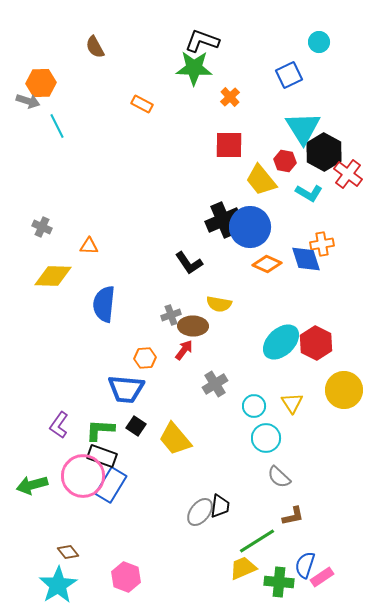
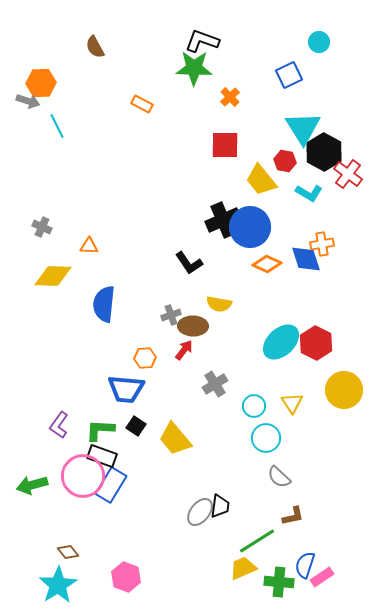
red square at (229, 145): moved 4 px left
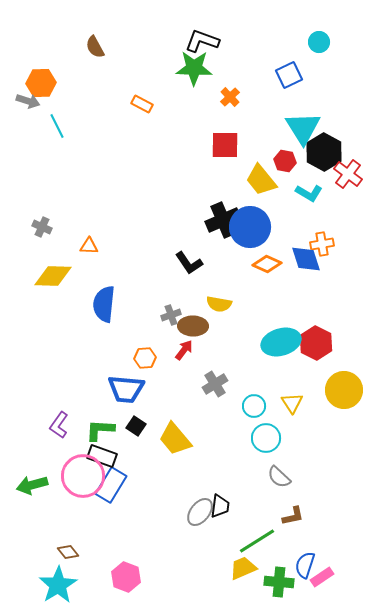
cyan ellipse at (281, 342): rotated 27 degrees clockwise
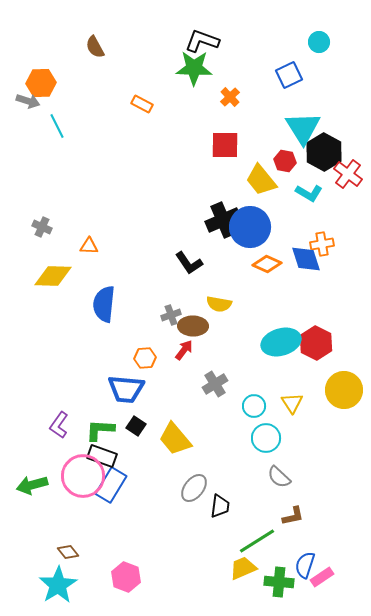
gray ellipse at (200, 512): moved 6 px left, 24 px up
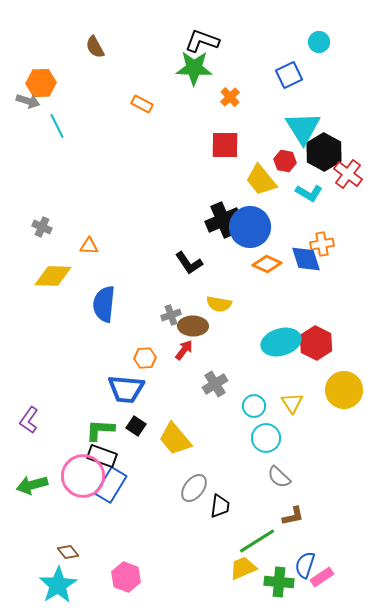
purple L-shape at (59, 425): moved 30 px left, 5 px up
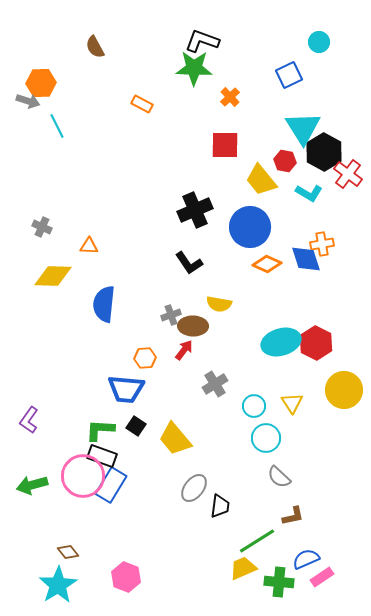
black cross at (223, 220): moved 28 px left, 10 px up
blue semicircle at (305, 565): moved 1 px right, 6 px up; rotated 48 degrees clockwise
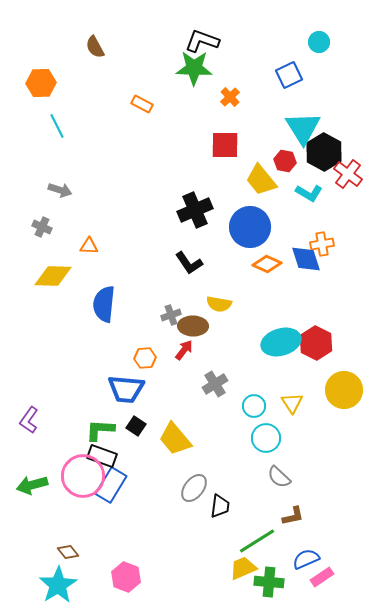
gray arrow at (28, 101): moved 32 px right, 89 px down
green cross at (279, 582): moved 10 px left
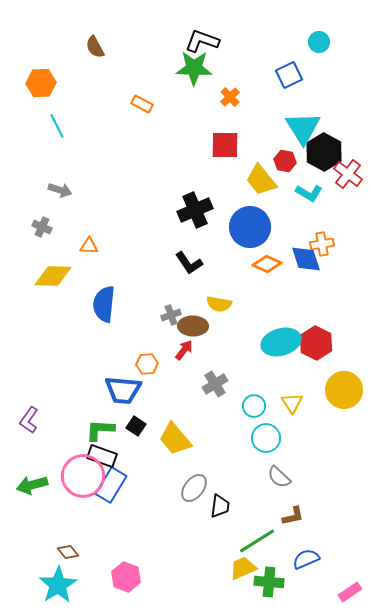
orange hexagon at (145, 358): moved 2 px right, 6 px down
blue trapezoid at (126, 389): moved 3 px left, 1 px down
pink rectangle at (322, 577): moved 28 px right, 15 px down
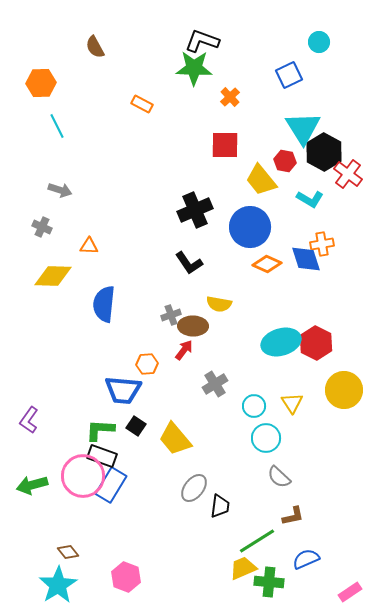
cyan L-shape at (309, 193): moved 1 px right, 6 px down
